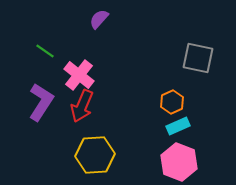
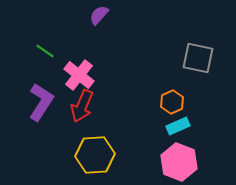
purple semicircle: moved 4 px up
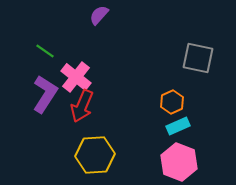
pink cross: moved 3 px left, 2 px down
purple L-shape: moved 4 px right, 8 px up
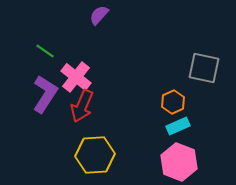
gray square: moved 6 px right, 10 px down
orange hexagon: moved 1 px right
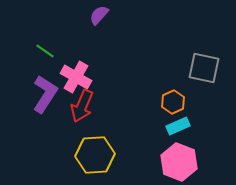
pink cross: rotated 8 degrees counterclockwise
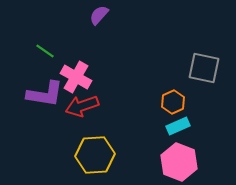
purple L-shape: rotated 66 degrees clockwise
red arrow: rotated 48 degrees clockwise
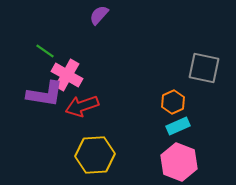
pink cross: moved 9 px left, 2 px up
